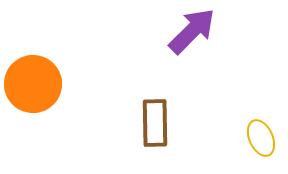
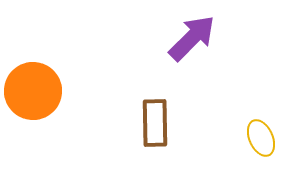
purple arrow: moved 7 px down
orange circle: moved 7 px down
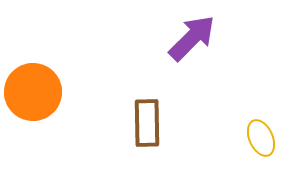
orange circle: moved 1 px down
brown rectangle: moved 8 px left
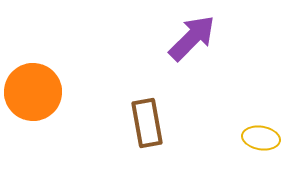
brown rectangle: rotated 9 degrees counterclockwise
yellow ellipse: rotated 57 degrees counterclockwise
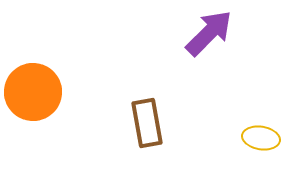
purple arrow: moved 17 px right, 5 px up
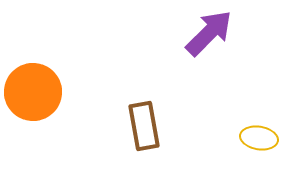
brown rectangle: moved 3 px left, 3 px down
yellow ellipse: moved 2 px left
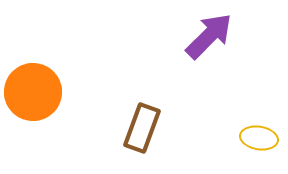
purple arrow: moved 3 px down
brown rectangle: moved 2 px left, 2 px down; rotated 30 degrees clockwise
